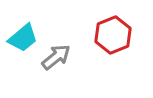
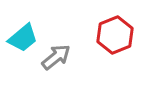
red hexagon: moved 2 px right
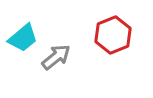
red hexagon: moved 2 px left
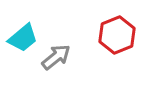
red hexagon: moved 4 px right
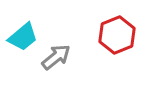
cyan trapezoid: moved 1 px up
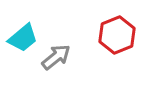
cyan trapezoid: moved 1 px down
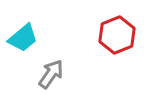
gray arrow: moved 5 px left, 17 px down; rotated 16 degrees counterclockwise
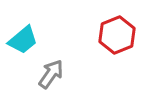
cyan trapezoid: moved 2 px down
